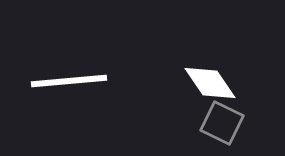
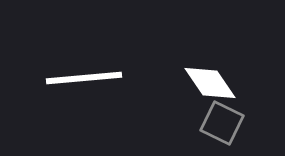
white line: moved 15 px right, 3 px up
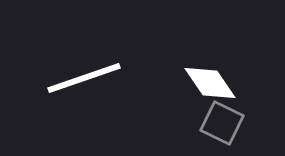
white line: rotated 14 degrees counterclockwise
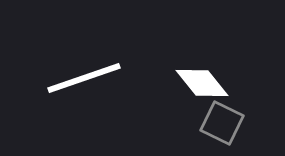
white diamond: moved 8 px left; rotated 4 degrees counterclockwise
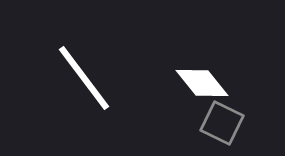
white line: rotated 72 degrees clockwise
